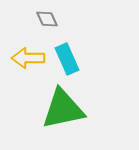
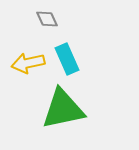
yellow arrow: moved 5 px down; rotated 12 degrees counterclockwise
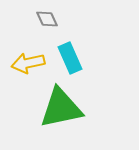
cyan rectangle: moved 3 px right, 1 px up
green triangle: moved 2 px left, 1 px up
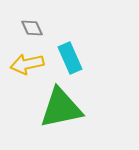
gray diamond: moved 15 px left, 9 px down
yellow arrow: moved 1 px left, 1 px down
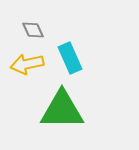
gray diamond: moved 1 px right, 2 px down
green triangle: moved 1 px right, 2 px down; rotated 12 degrees clockwise
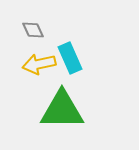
yellow arrow: moved 12 px right
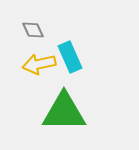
cyan rectangle: moved 1 px up
green triangle: moved 2 px right, 2 px down
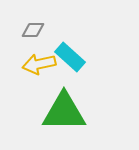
gray diamond: rotated 65 degrees counterclockwise
cyan rectangle: rotated 24 degrees counterclockwise
